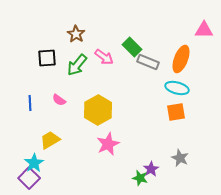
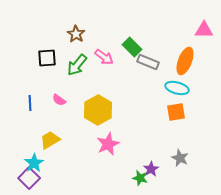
orange ellipse: moved 4 px right, 2 px down
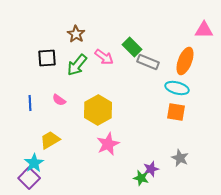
orange square: rotated 18 degrees clockwise
purple star: rotated 14 degrees clockwise
green star: moved 1 px right
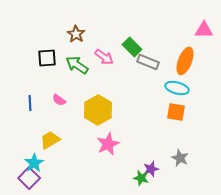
green arrow: rotated 85 degrees clockwise
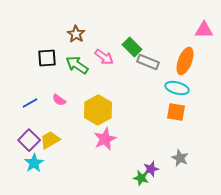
blue line: rotated 63 degrees clockwise
pink star: moved 3 px left, 5 px up
purple square: moved 38 px up
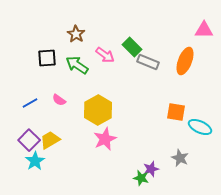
pink arrow: moved 1 px right, 2 px up
cyan ellipse: moved 23 px right, 39 px down; rotated 10 degrees clockwise
cyan star: moved 1 px right, 2 px up
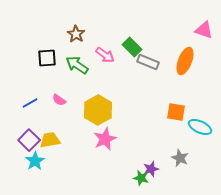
pink triangle: rotated 18 degrees clockwise
yellow trapezoid: rotated 20 degrees clockwise
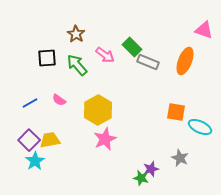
green arrow: rotated 15 degrees clockwise
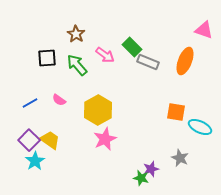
yellow trapezoid: rotated 45 degrees clockwise
